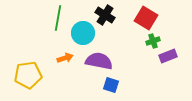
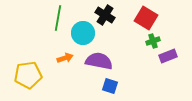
blue square: moved 1 px left, 1 px down
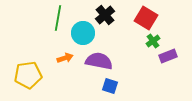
black cross: rotated 18 degrees clockwise
green cross: rotated 16 degrees counterclockwise
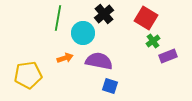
black cross: moved 1 px left, 1 px up
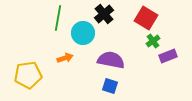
purple semicircle: moved 12 px right, 1 px up
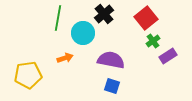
red square: rotated 20 degrees clockwise
purple rectangle: rotated 12 degrees counterclockwise
blue square: moved 2 px right
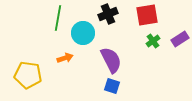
black cross: moved 4 px right; rotated 18 degrees clockwise
red square: moved 1 px right, 3 px up; rotated 30 degrees clockwise
purple rectangle: moved 12 px right, 17 px up
purple semicircle: rotated 52 degrees clockwise
yellow pentagon: rotated 16 degrees clockwise
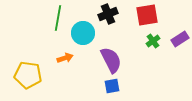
blue square: rotated 28 degrees counterclockwise
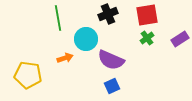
green line: rotated 20 degrees counterclockwise
cyan circle: moved 3 px right, 6 px down
green cross: moved 6 px left, 3 px up
purple semicircle: rotated 140 degrees clockwise
blue square: rotated 14 degrees counterclockwise
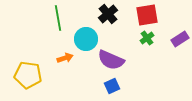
black cross: rotated 18 degrees counterclockwise
